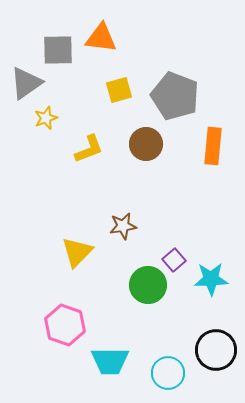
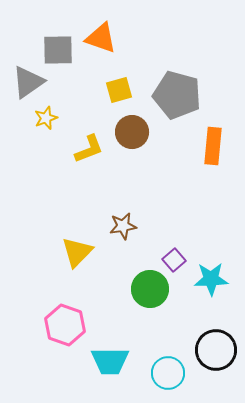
orange triangle: rotated 12 degrees clockwise
gray triangle: moved 2 px right, 1 px up
gray pentagon: moved 2 px right, 1 px up; rotated 6 degrees counterclockwise
brown circle: moved 14 px left, 12 px up
green circle: moved 2 px right, 4 px down
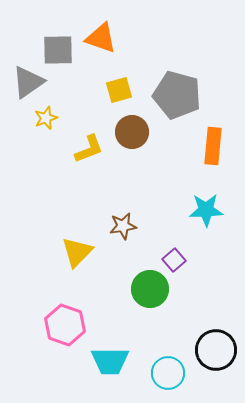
cyan star: moved 5 px left, 69 px up
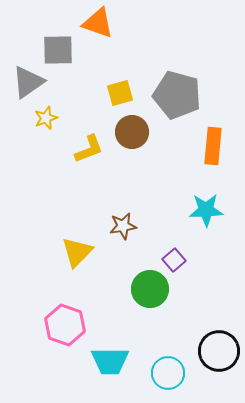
orange triangle: moved 3 px left, 15 px up
yellow square: moved 1 px right, 3 px down
black circle: moved 3 px right, 1 px down
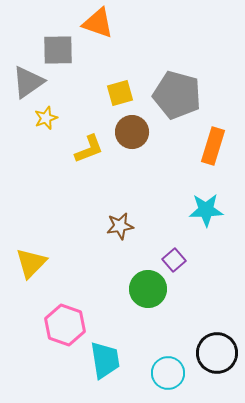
orange rectangle: rotated 12 degrees clockwise
brown star: moved 3 px left
yellow triangle: moved 46 px left, 11 px down
green circle: moved 2 px left
black circle: moved 2 px left, 2 px down
cyan trapezoid: moved 5 px left, 1 px up; rotated 99 degrees counterclockwise
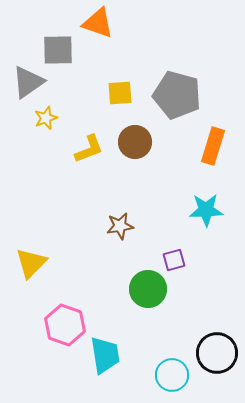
yellow square: rotated 12 degrees clockwise
brown circle: moved 3 px right, 10 px down
purple square: rotated 25 degrees clockwise
cyan trapezoid: moved 5 px up
cyan circle: moved 4 px right, 2 px down
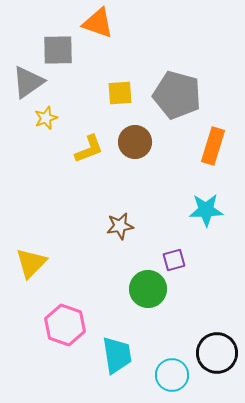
cyan trapezoid: moved 12 px right
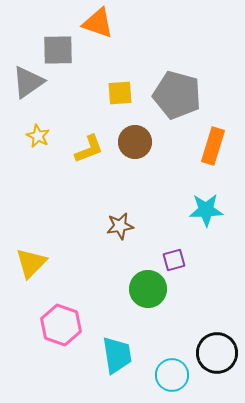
yellow star: moved 8 px left, 18 px down; rotated 25 degrees counterclockwise
pink hexagon: moved 4 px left
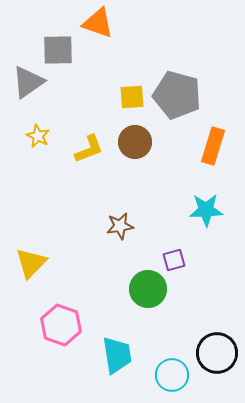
yellow square: moved 12 px right, 4 px down
